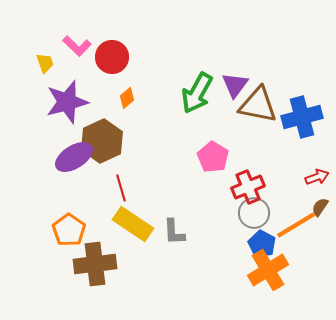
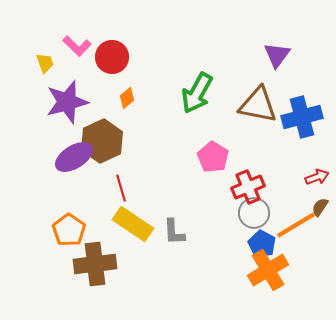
purple triangle: moved 42 px right, 30 px up
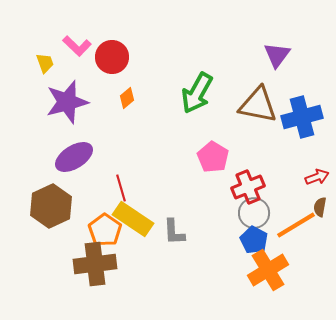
brown hexagon: moved 51 px left, 65 px down
brown semicircle: rotated 24 degrees counterclockwise
yellow rectangle: moved 5 px up
orange pentagon: moved 36 px right
blue pentagon: moved 8 px left, 4 px up
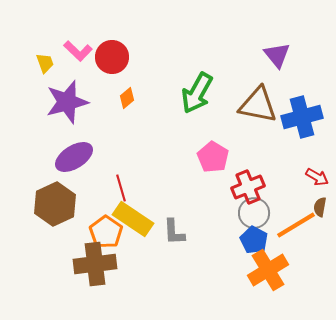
pink L-shape: moved 1 px right, 5 px down
purple triangle: rotated 16 degrees counterclockwise
red arrow: rotated 50 degrees clockwise
brown hexagon: moved 4 px right, 2 px up
orange pentagon: moved 1 px right, 2 px down
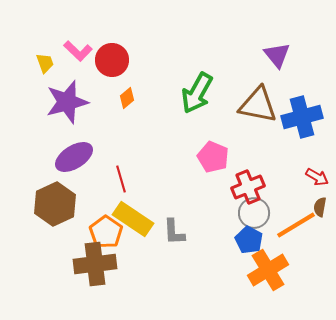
red circle: moved 3 px down
pink pentagon: rotated 8 degrees counterclockwise
red line: moved 9 px up
blue pentagon: moved 5 px left
